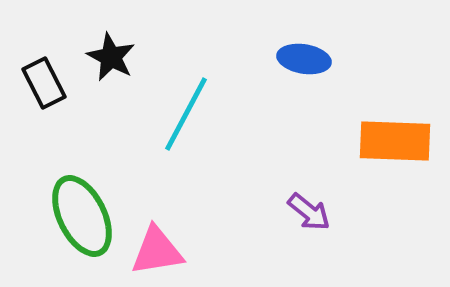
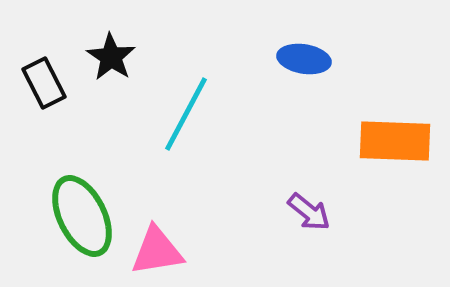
black star: rotated 6 degrees clockwise
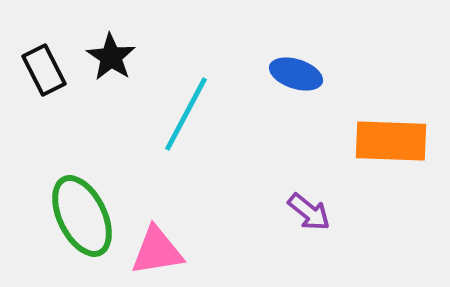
blue ellipse: moved 8 px left, 15 px down; rotated 9 degrees clockwise
black rectangle: moved 13 px up
orange rectangle: moved 4 px left
